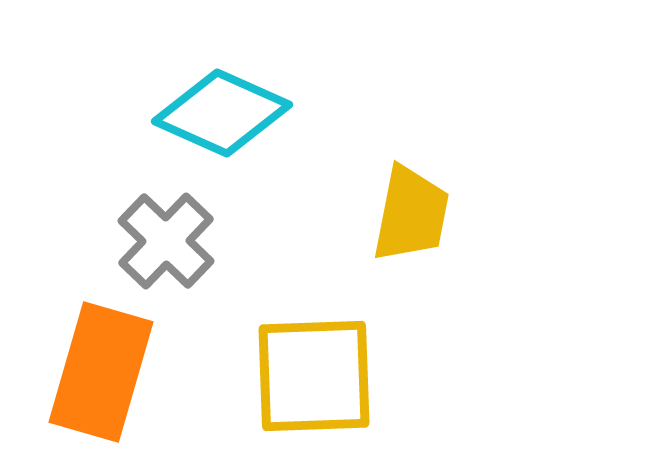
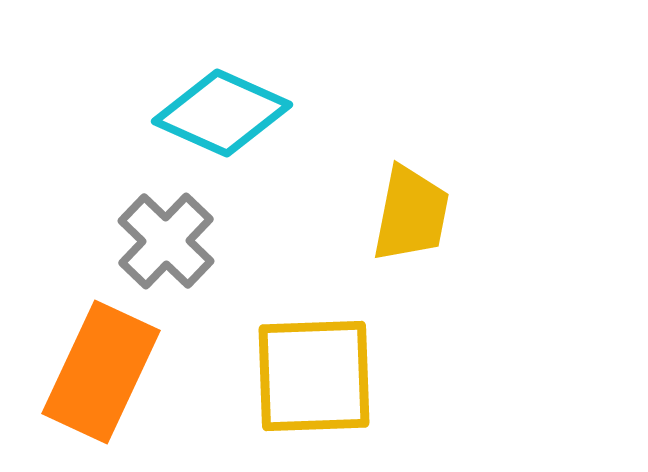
orange rectangle: rotated 9 degrees clockwise
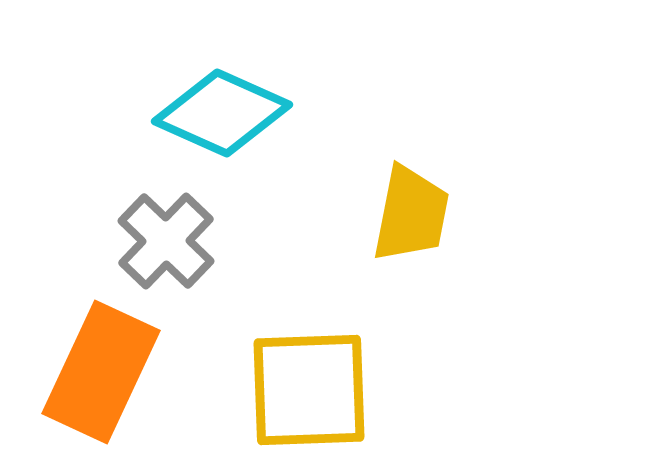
yellow square: moved 5 px left, 14 px down
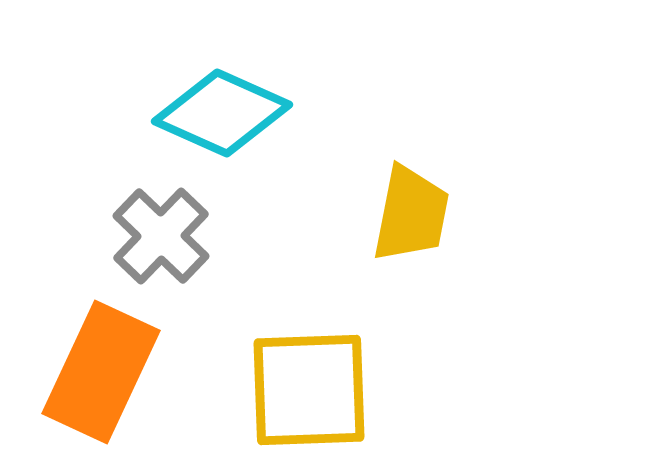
gray cross: moved 5 px left, 5 px up
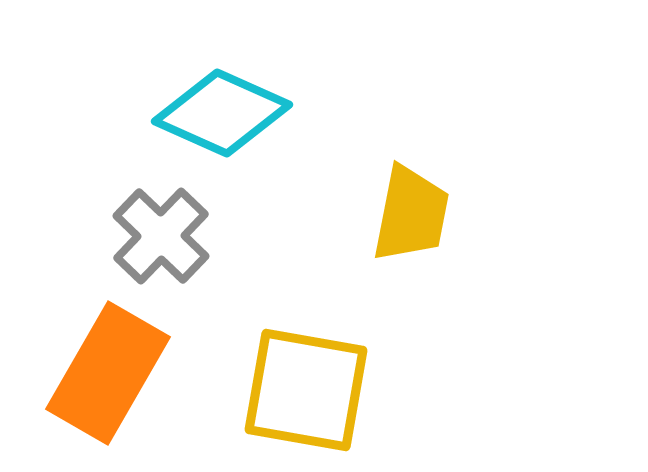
orange rectangle: moved 7 px right, 1 px down; rotated 5 degrees clockwise
yellow square: moved 3 px left; rotated 12 degrees clockwise
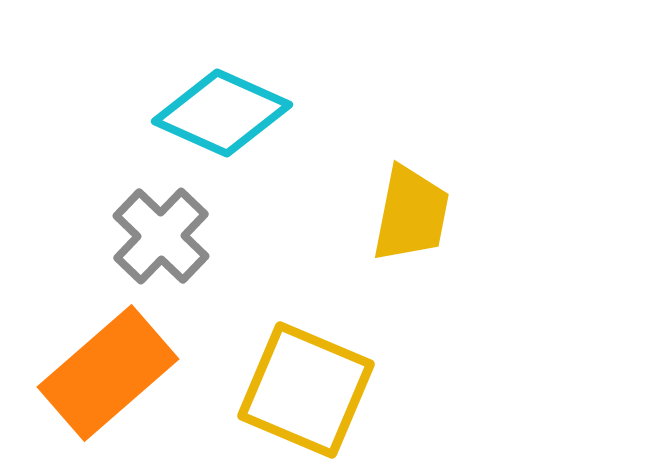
orange rectangle: rotated 19 degrees clockwise
yellow square: rotated 13 degrees clockwise
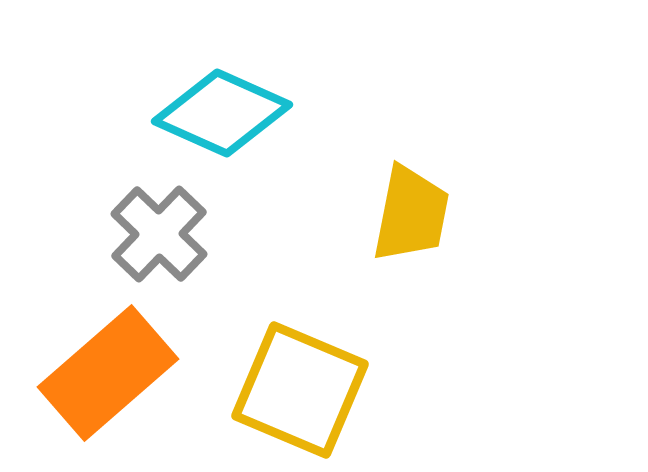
gray cross: moved 2 px left, 2 px up
yellow square: moved 6 px left
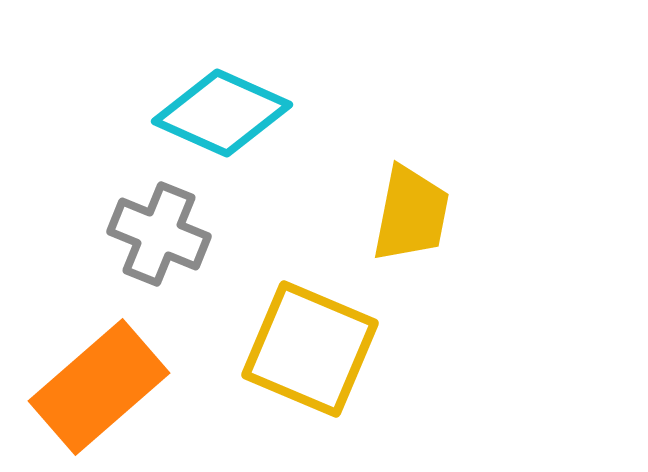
gray cross: rotated 22 degrees counterclockwise
orange rectangle: moved 9 px left, 14 px down
yellow square: moved 10 px right, 41 px up
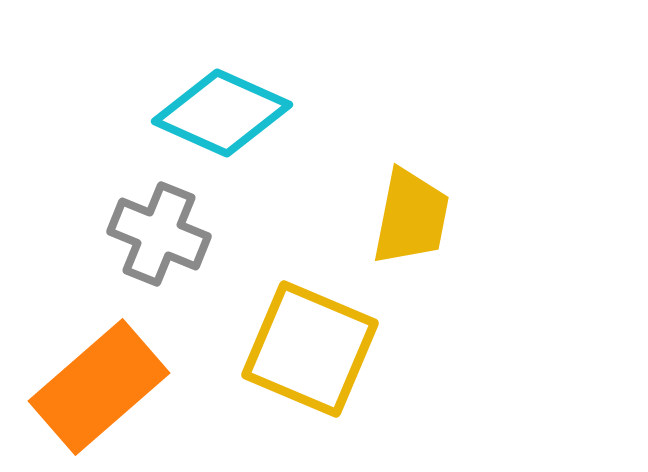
yellow trapezoid: moved 3 px down
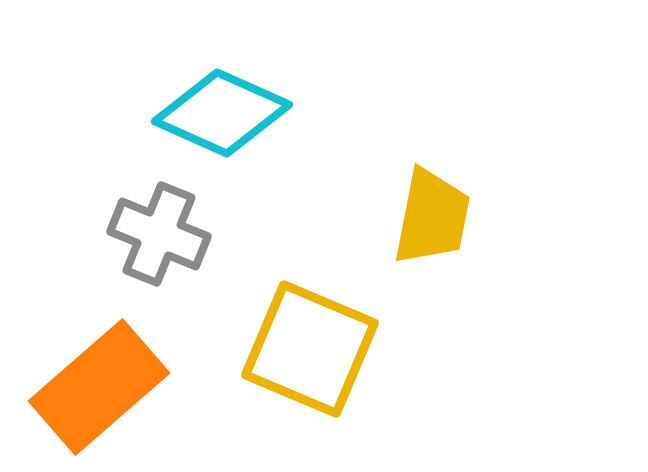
yellow trapezoid: moved 21 px right
